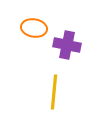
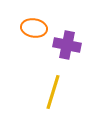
yellow line: moved 1 px left; rotated 12 degrees clockwise
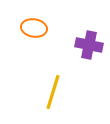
purple cross: moved 22 px right
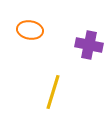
orange ellipse: moved 4 px left, 2 px down
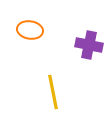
yellow line: rotated 28 degrees counterclockwise
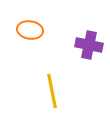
yellow line: moved 1 px left, 1 px up
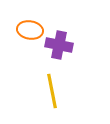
purple cross: moved 30 px left
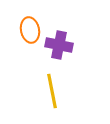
orange ellipse: rotated 70 degrees clockwise
